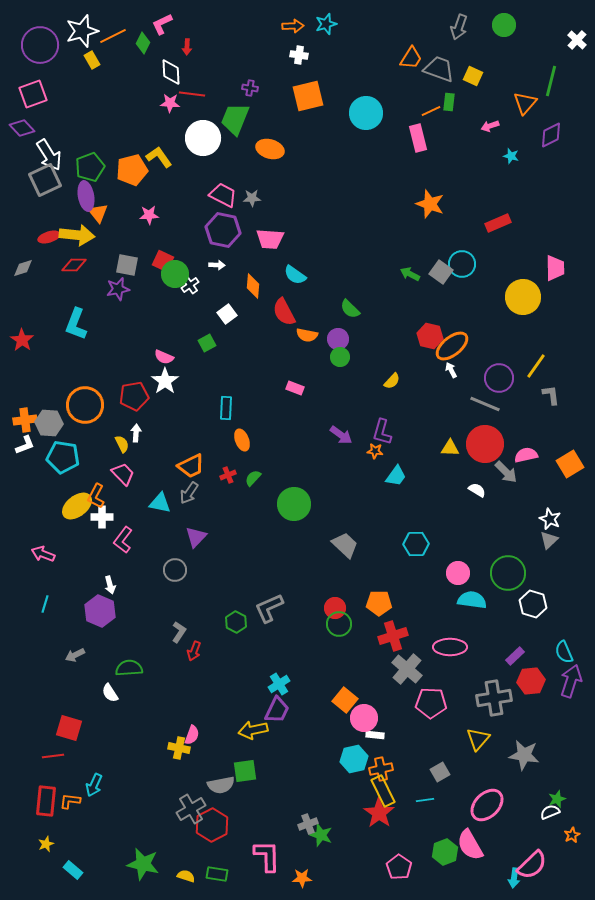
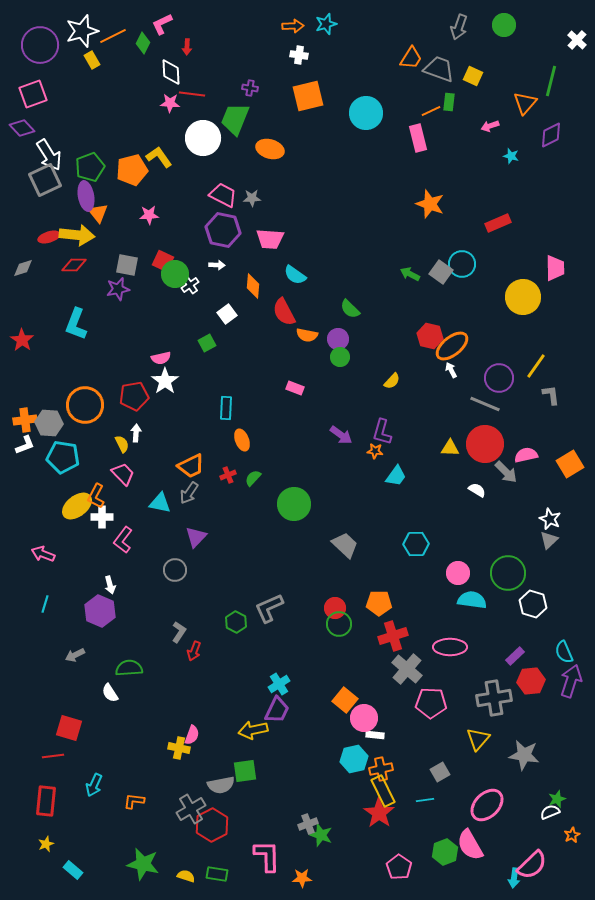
pink semicircle at (164, 357): moved 3 px left, 1 px down; rotated 36 degrees counterclockwise
orange L-shape at (70, 801): moved 64 px right
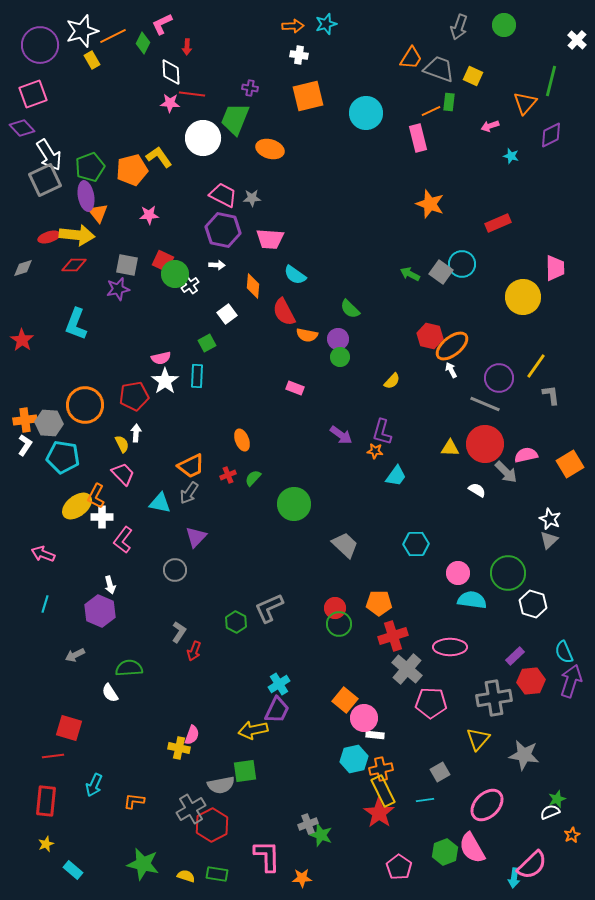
cyan rectangle at (226, 408): moved 29 px left, 32 px up
white L-shape at (25, 445): rotated 35 degrees counterclockwise
pink semicircle at (470, 845): moved 2 px right, 3 px down
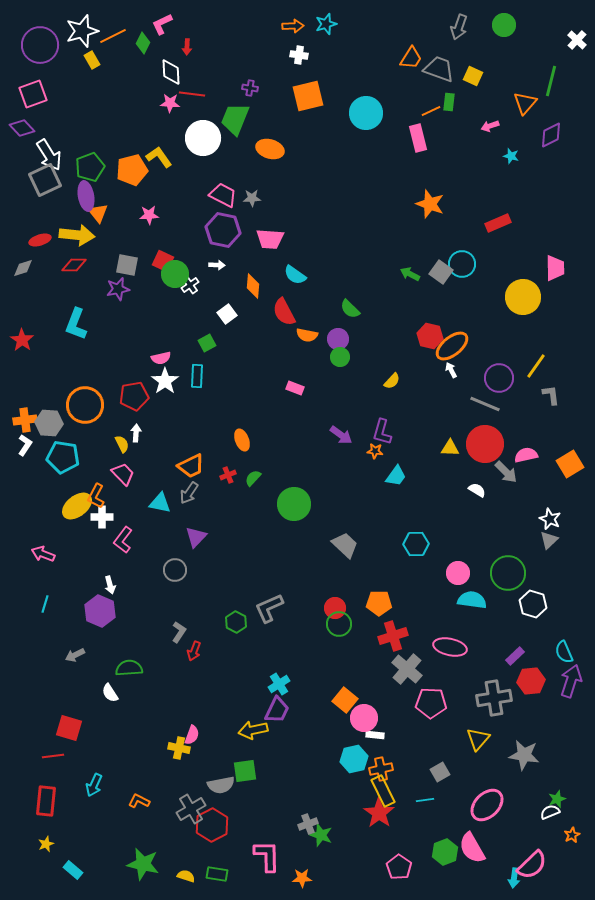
red ellipse at (49, 237): moved 9 px left, 3 px down
pink ellipse at (450, 647): rotated 12 degrees clockwise
orange L-shape at (134, 801): moved 5 px right; rotated 20 degrees clockwise
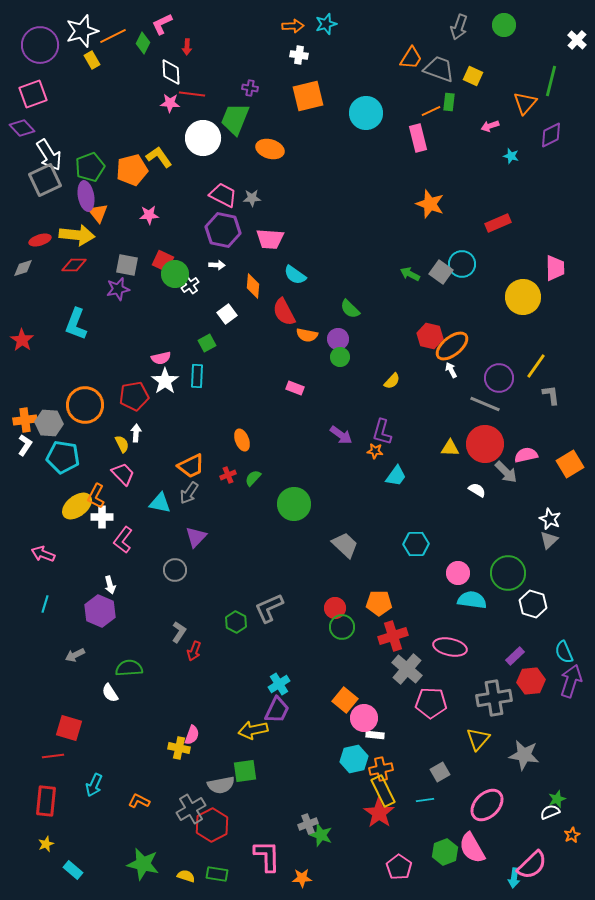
green circle at (339, 624): moved 3 px right, 3 px down
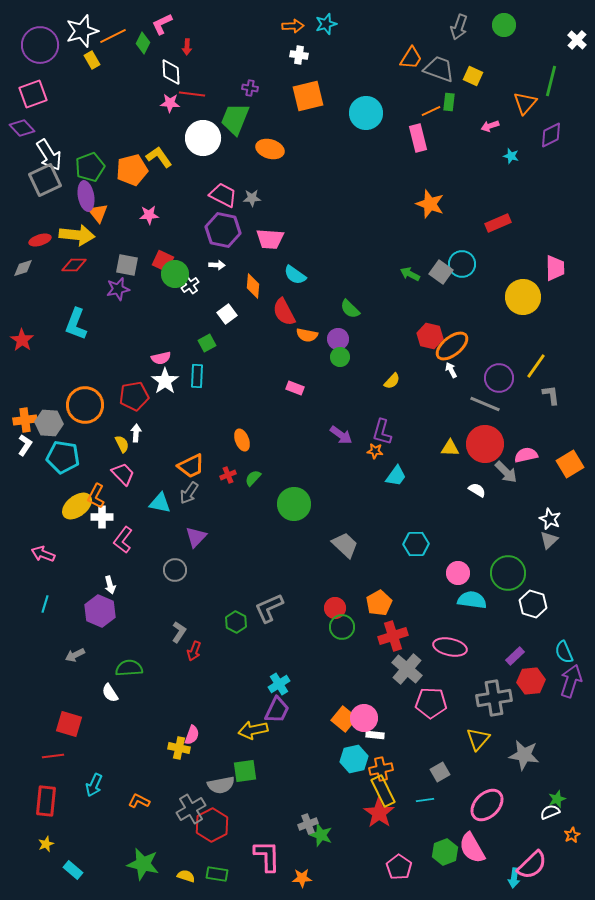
orange pentagon at (379, 603): rotated 30 degrees counterclockwise
orange square at (345, 700): moved 1 px left, 19 px down
red square at (69, 728): moved 4 px up
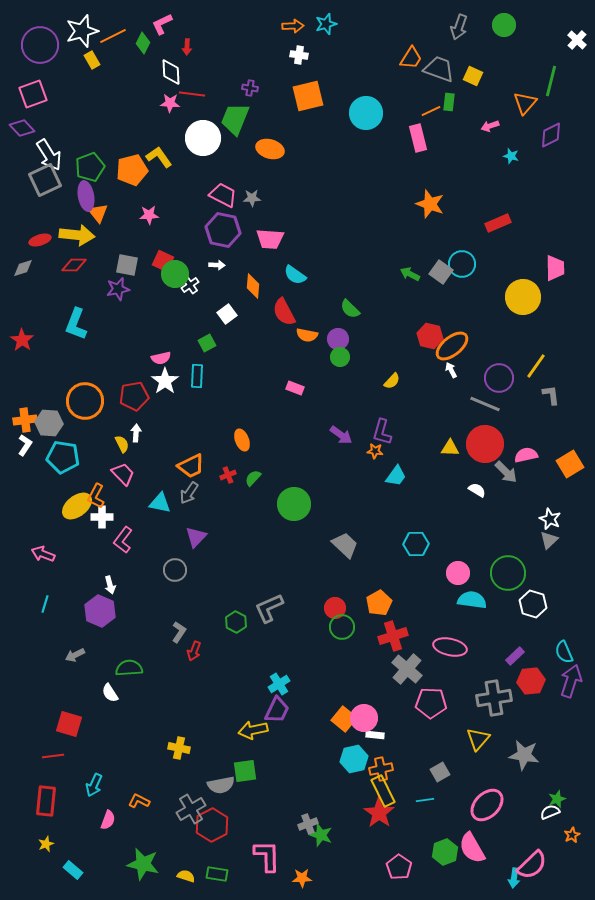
orange circle at (85, 405): moved 4 px up
pink semicircle at (192, 735): moved 84 px left, 85 px down
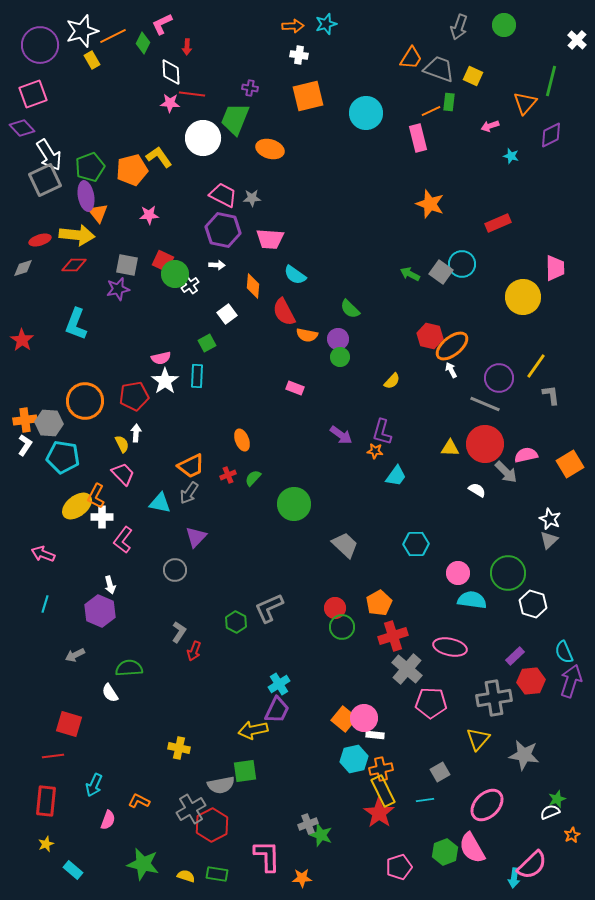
pink pentagon at (399, 867): rotated 20 degrees clockwise
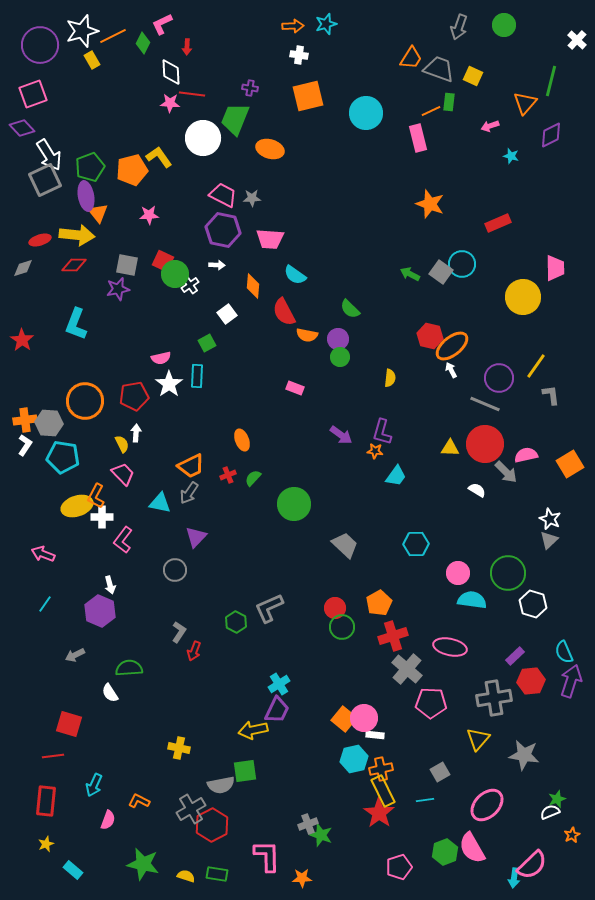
white star at (165, 381): moved 4 px right, 3 px down
yellow semicircle at (392, 381): moved 2 px left, 3 px up; rotated 36 degrees counterclockwise
yellow ellipse at (77, 506): rotated 20 degrees clockwise
cyan line at (45, 604): rotated 18 degrees clockwise
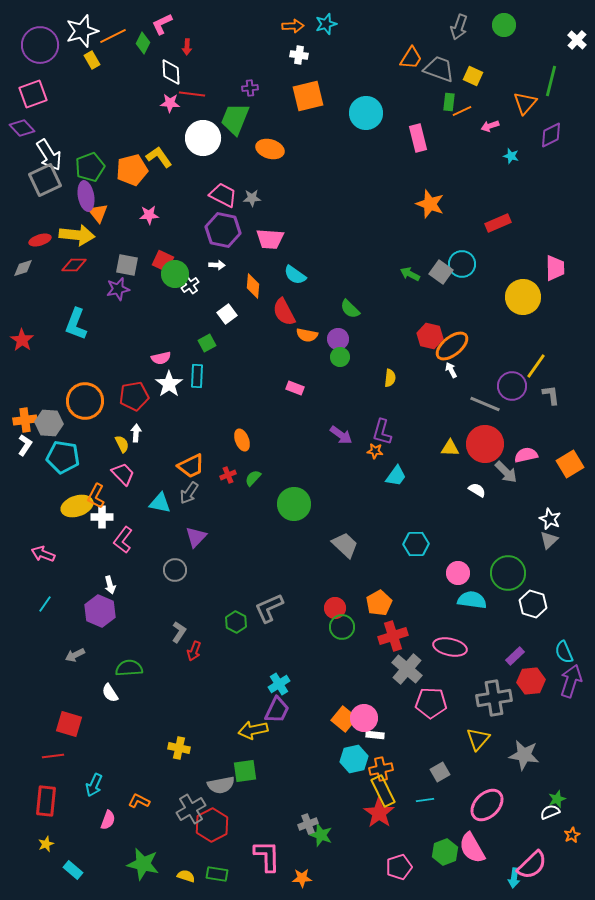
purple cross at (250, 88): rotated 14 degrees counterclockwise
orange line at (431, 111): moved 31 px right
purple circle at (499, 378): moved 13 px right, 8 px down
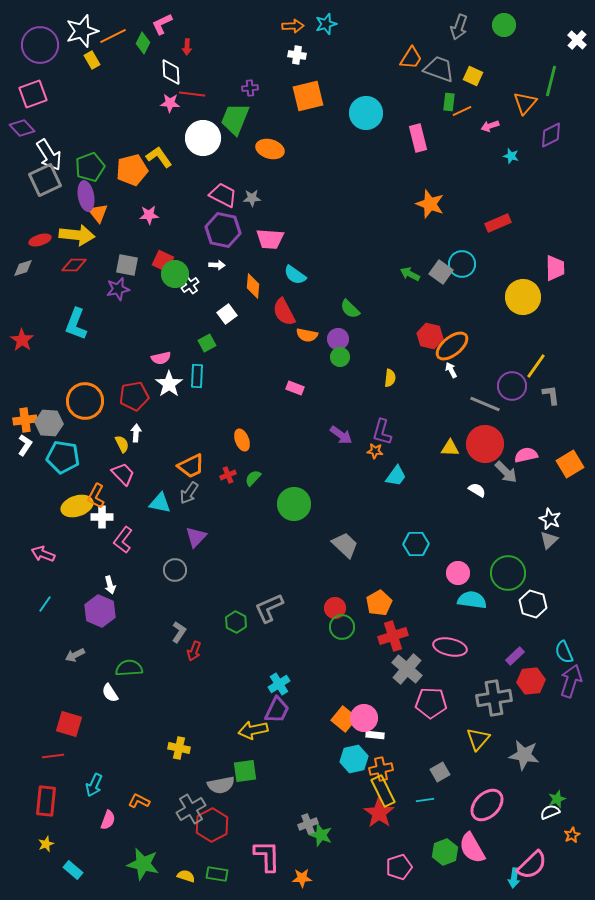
white cross at (299, 55): moved 2 px left
